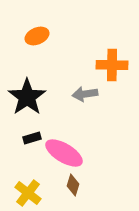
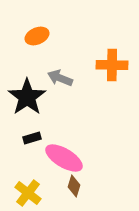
gray arrow: moved 25 px left, 16 px up; rotated 30 degrees clockwise
pink ellipse: moved 5 px down
brown diamond: moved 1 px right, 1 px down
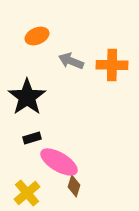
gray arrow: moved 11 px right, 17 px up
pink ellipse: moved 5 px left, 4 px down
yellow cross: moved 1 px left; rotated 12 degrees clockwise
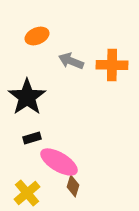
brown diamond: moved 1 px left
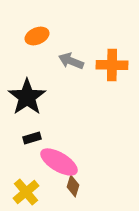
yellow cross: moved 1 px left, 1 px up
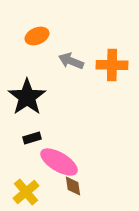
brown diamond: rotated 25 degrees counterclockwise
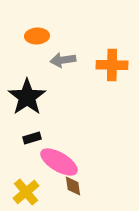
orange ellipse: rotated 20 degrees clockwise
gray arrow: moved 8 px left, 1 px up; rotated 30 degrees counterclockwise
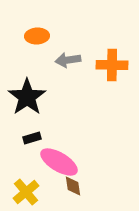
gray arrow: moved 5 px right
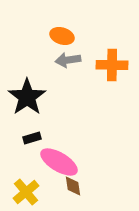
orange ellipse: moved 25 px right; rotated 20 degrees clockwise
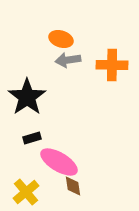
orange ellipse: moved 1 px left, 3 px down
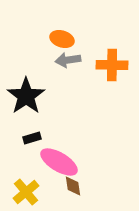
orange ellipse: moved 1 px right
black star: moved 1 px left, 1 px up
